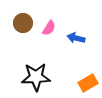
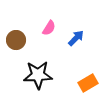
brown circle: moved 7 px left, 17 px down
blue arrow: rotated 120 degrees clockwise
black star: moved 2 px right, 2 px up
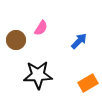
pink semicircle: moved 8 px left
blue arrow: moved 3 px right, 3 px down
